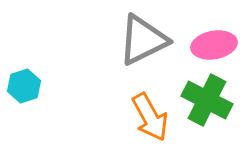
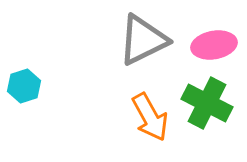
green cross: moved 3 px down
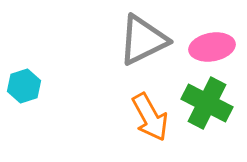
pink ellipse: moved 2 px left, 2 px down
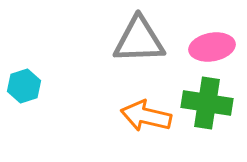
gray triangle: moved 4 px left; rotated 24 degrees clockwise
green cross: rotated 18 degrees counterclockwise
orange arrow: moved 4 px left, 1 px up; rotated 132 degrees clockwise
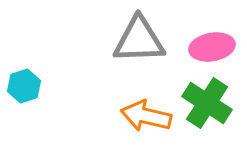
green cross: rotated 24 degrees clockwise
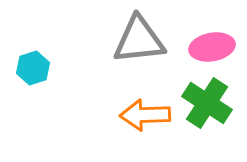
gray triangle: rotated 4 degrees counterclockwise
cyan hexagon: moved 9 px right, 18 px up
orange arrow: moved 1 px left, 1 px up; rotated 15 degrees counterclockwise
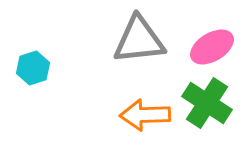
pink ellipse: rotated 21 degrees counterclockwise
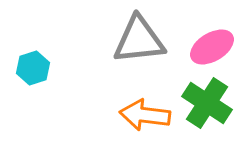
orange arrow: rotated 9 degrees clockwise
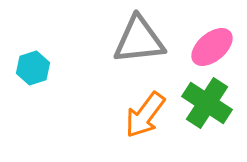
pink ellipse: rotated 9 degrees counterclockwise
orange arrow: rotated 60 degrees counterclockwise
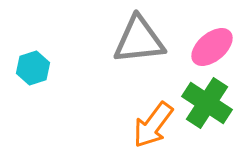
orange arrow: moved 8 px right, 10 px down
